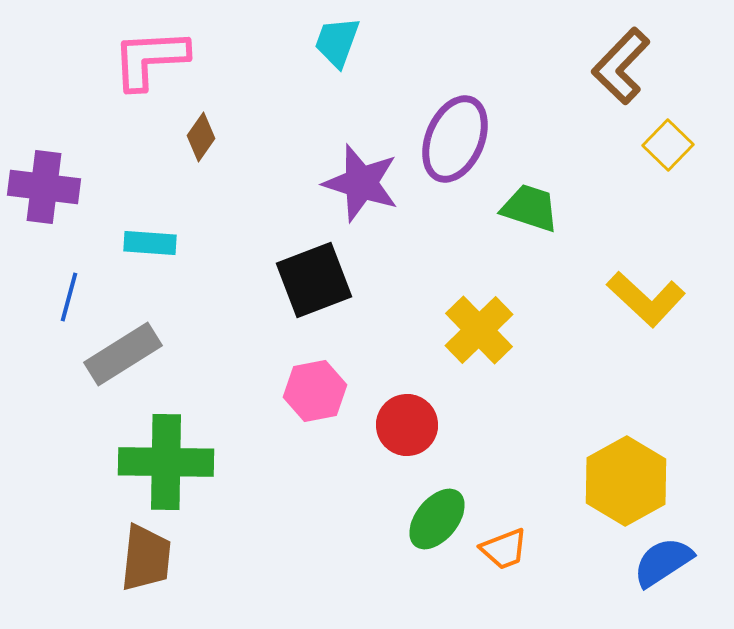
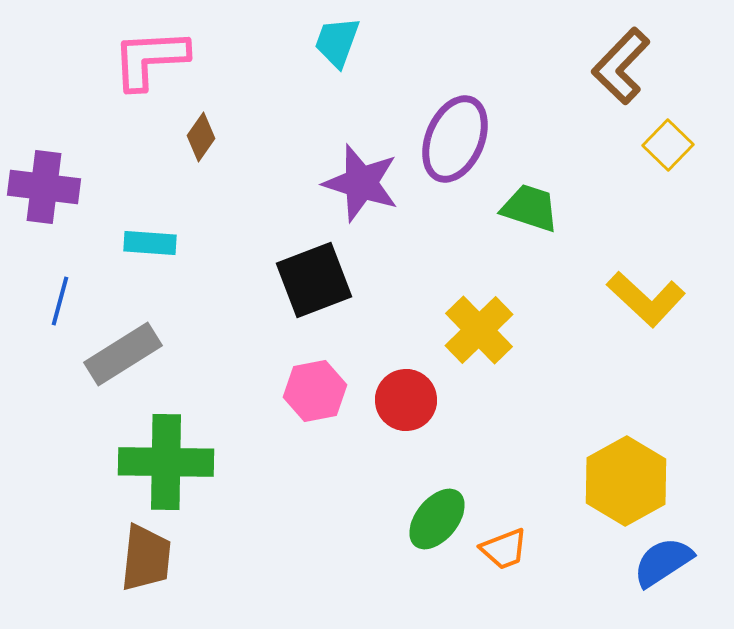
blue line: moved 9 px left, 4 px down
red circle: moved 1 px left, 25 px up
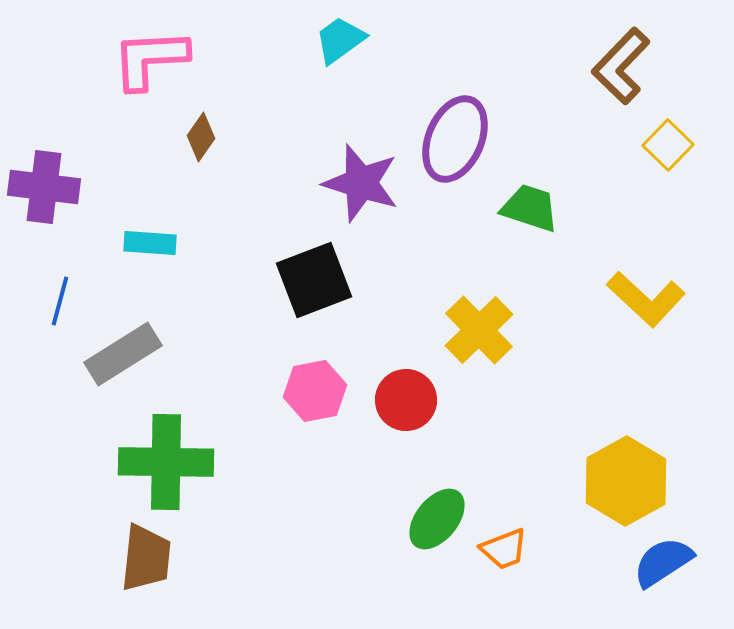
cyan trapezoid: moved 3 px right, 2 px up; rotated 34 degrees clockwise
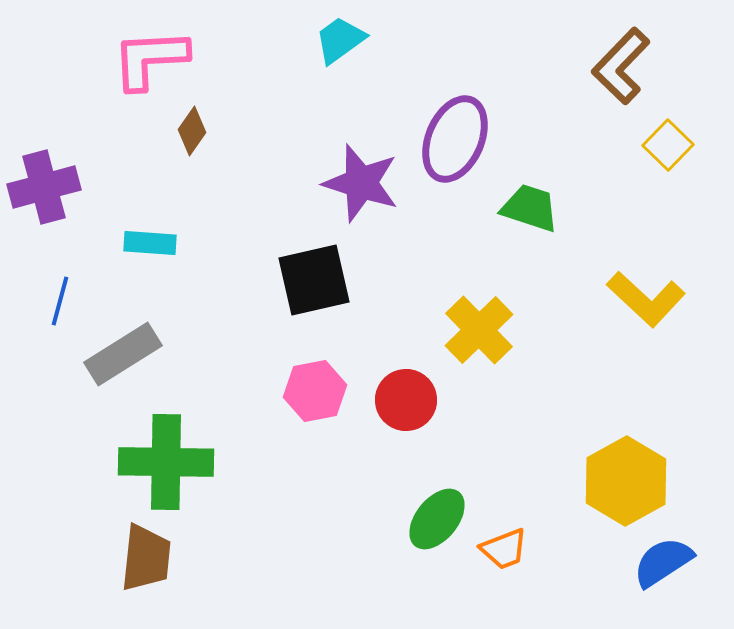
brown diamond: moved 9 px left, 6 px up
purple cross: rotated 22 degrees counterclockwise
black square: rotated 8 degrees clockwise
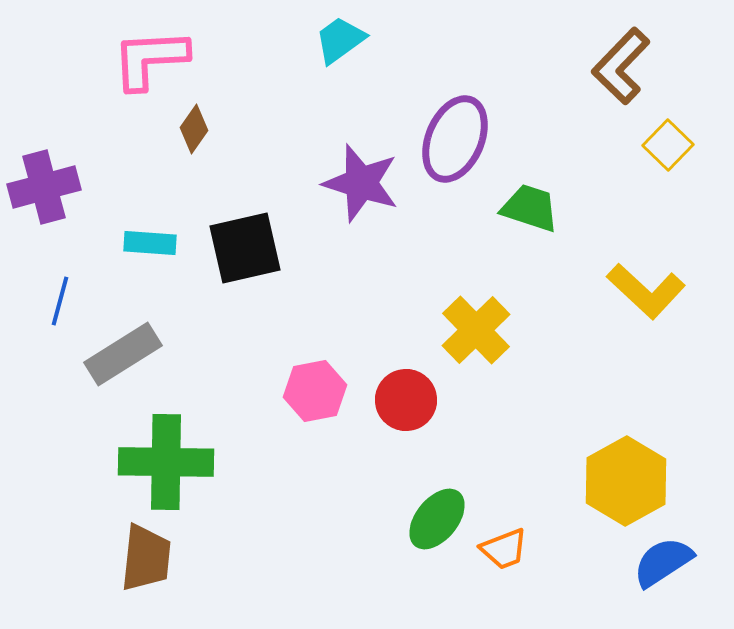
brown diamond: moved 2 px right, 2 px up
black square: moved 69 px left, 32 px up
yellow L-shape: moved 8 px up
yellow cross: moved 3 px left
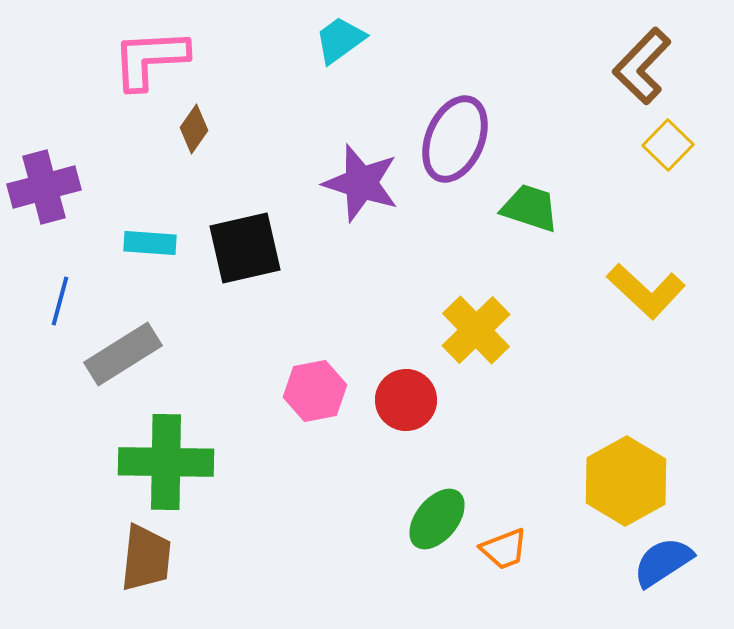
brown L-shape: moved 21 px right
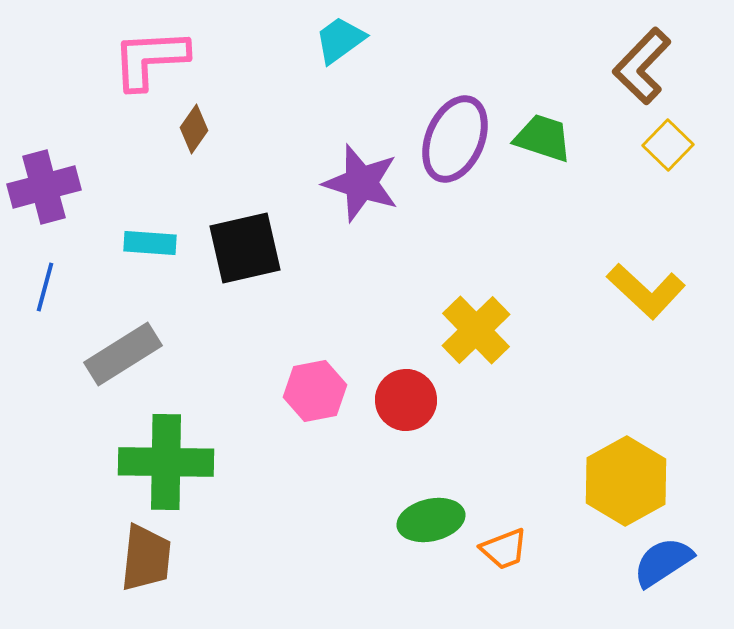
green trapezoid: moved 13 px right, 70 px up
blue line: moved 15 px left, 14 px up
green ellipse: moved 6 px left, 1 px down; rotated 38 degrees clockwise
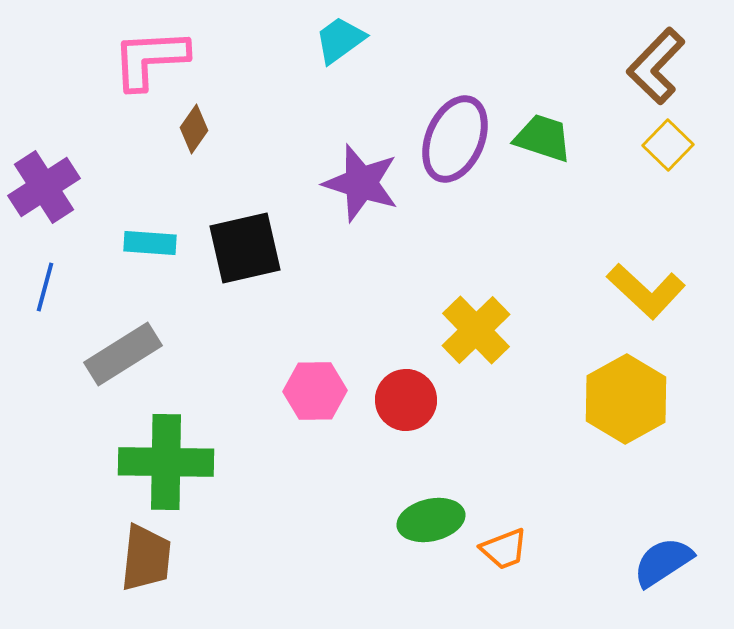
brown L-shape: moved 14 px right
purple cross: rotated 18 degrees counterclockwise
pink hexagon: rotated 10 degrees clockwise
yellow hexagon: moved 82 px up
